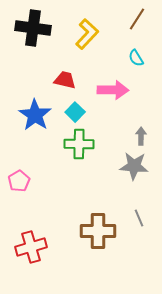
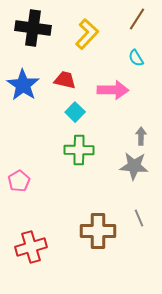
blue star: moved 12 px left, 30 px up
green cross: moved 6 px down
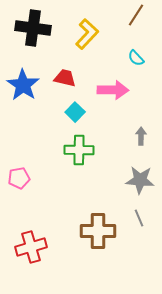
brown line: moved 1 px left, 4 px up
cyan semicircle: rotated 12 degrees counterclockwise
red trapezoid: moved 2 px up
gray star: moved 6 px right, 14 px down
pink pentagon: moved 3 px up; rotated 20 degrees clockwise
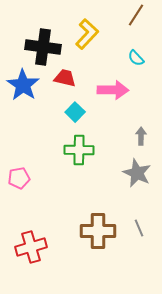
black cross: moved 10 px right, 19 px down
gray star: moved 3 px left, 7 px up; rotated 20 degrees clockwise
gray line: moved 10 px down
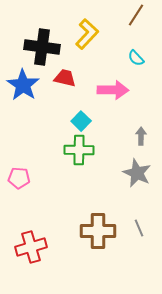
black cross: moved 1 px left
cyan square: moved 6 px right, 9 px down
pink pentagon: rotated 15 degrees clockwise
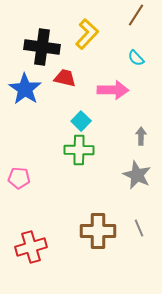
blue star: moved 2 px right, 4 px down
gray star: moved 2 px down
